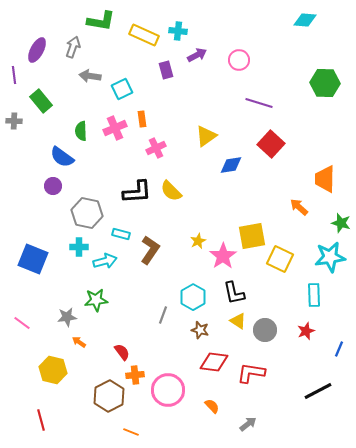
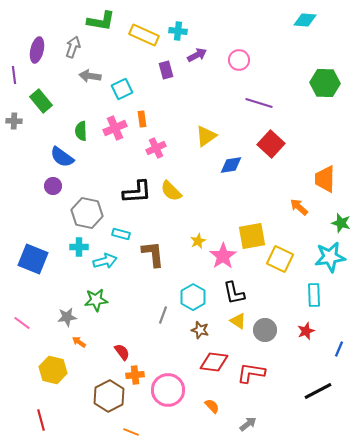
purple ellipse at (37, 50): rotated 15 degrees counterclockwise
brown L-shape at (150, 250): moved 3 px right, 4 px down; rotated 40 degrees counterclockwise
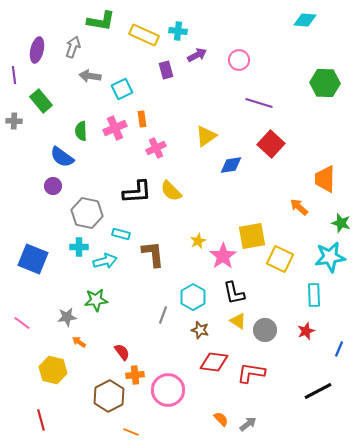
orange semicircle at (212, 406): moved 9 px right, 13 px down
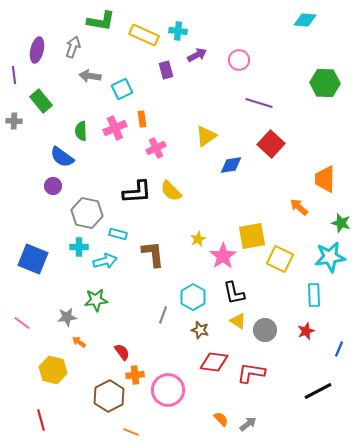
cyan rectangle at (121, 234): moved 3 px left
yellow star at (198, 241): moved 2 px up
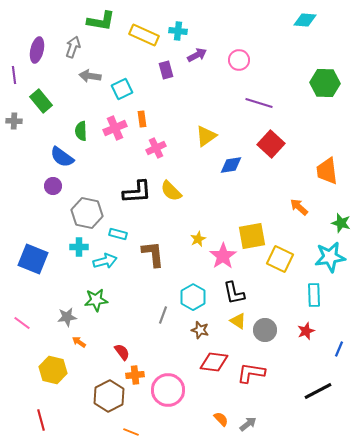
orange trapezoid at (325, 179): moved 2 px right, 8 px up; rotated 8 degrees counterclockwise
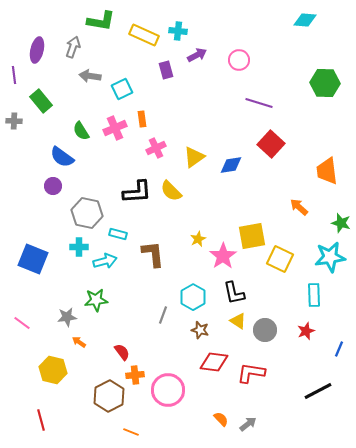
green semicircle at (81, 131): rotated 30 degrees counterclockwise
yellow triangle at (206, 136): moved 12 px left, 21 px down
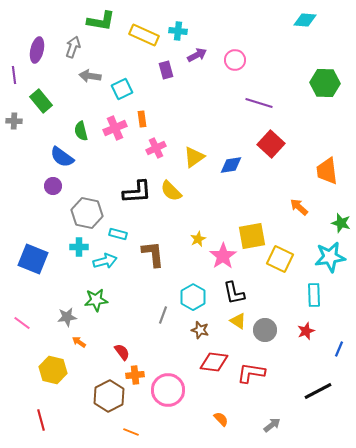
pink circle at (239, 60): moved 4 px left
green semicircle at (81, 131): rotated 18 degrees clockwise
gray arrow at (248, 424): moved 24 px right, 1 px down
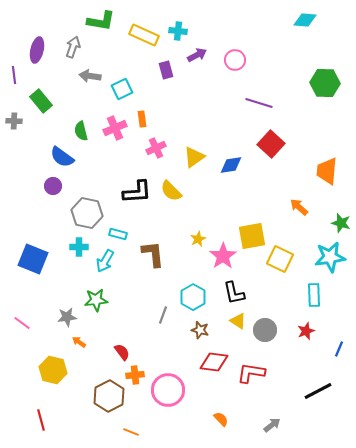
orange trapezoid at (327, 171): rotated 12 degrees clockwise
cyan arrow at (105, 261): rotated 135 degrees clockwise
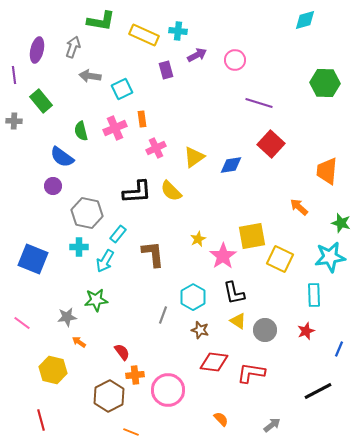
cyan diamond at (305, 20): rotated 20 degrees counterclockwise
cyan rectangle at (118, 234): rotated 66 degrees counterclockwise
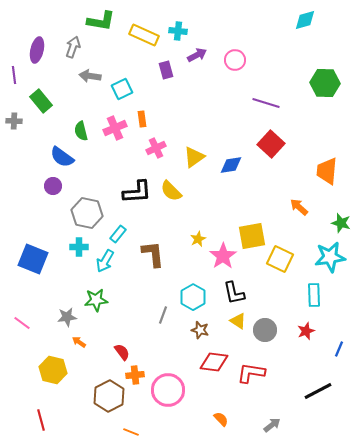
purple line at (259, 103): moved 7 px right
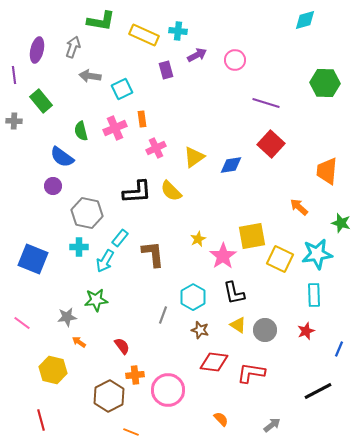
cyan rectangle at (118, 234): moved 2 px right, 4 px down
cyan star at (330, 257): moved 13 px left, 3 px up
yellow triangle at (238, 321): moved 4 px down
red semicircle at (122, 352): moved 6 px up
